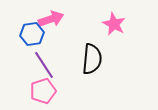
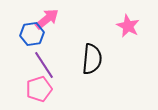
pink arrow: moved 4 px left; rotated 20 degrees counterclockwise
pink star: moved 14 px right, 2 px down
pink pentagon: moved 4 px left, 2 px up
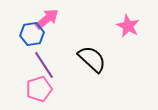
black semicircle: rotated 52 degrees counterclockwise
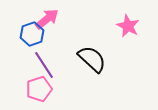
blue hexagon: rotated 10 degrees counterclockwise
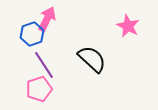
pink arrow: rotated 25 degrees counterclockwise
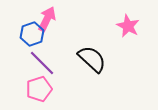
purple line: moved 2 px left, 2 px up; rotated 12 degrees counterclockwise
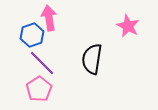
pink arrow: moved 2 px right, 1 px up; rotated 35 degrees counterclockwise
blue hexagon: moved 1 px down
black semicircle: rotated 124 degrees counterclockwise
pink pentagon: rotated 15 degrees counterclockwise
